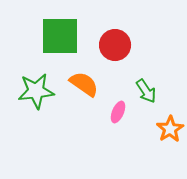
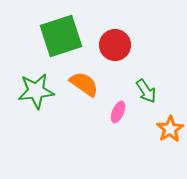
green square: moved 1 px right; rotated 18 degrees counterclockwise
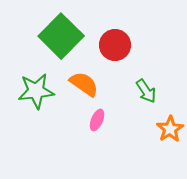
green square: rotated 27 degrees counterclockwise
pink ellipse: moved 21 px left, 8 px down
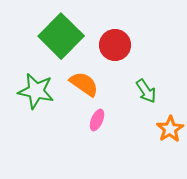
green star: rotated 18 degrees clockwise
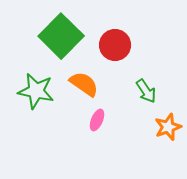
orange star: moved 2 px left, 2 px up; rotated 12 degrees clockwise
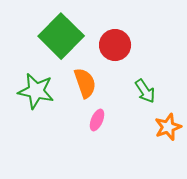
orange semicircle: moved 1 px right, 1 px up; rotated 36 degrees clockwise
green arrow: moved 1 px left
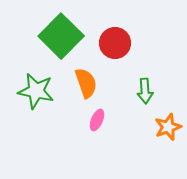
red circle: moved 2 px up
orange semicircle: moved 1 px right
green arrow: rotated 30 degrees clockwise
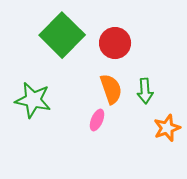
green square: moved 1 px right, 1 px up
orange semicircle: moved 25 px right, 6 px down
green star: moved 3 px left, 9 px down
orange star: moved 1 px left, 1 px down
